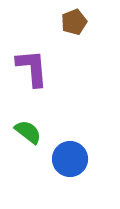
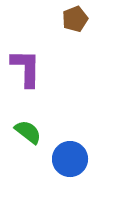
brown pentagon: moved 1 px right, 3 px up
purple L-shape: moved 6 px left; rotated 6 degrees clockwise
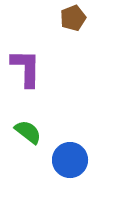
brown pentagon: moved 2 px left, 1 px up
blue circle: moved 1 px down
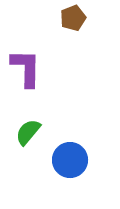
green semicircle: rotated 88 degrees counterclockwise
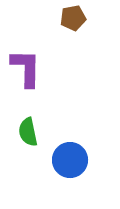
brown pentagon: rotated 10 degrees clockwise
green semicircle: rotated 52 degrees counterclockwise
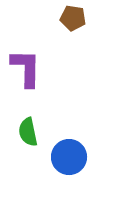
brown pentagon: rotated 20 degrees clockwise
blue circle: moved 1 px left, 3 px up
